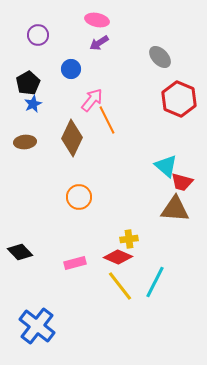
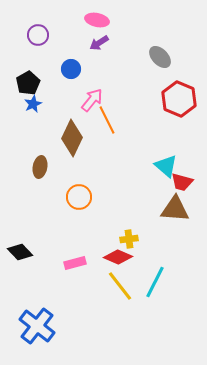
brown ellipse: moved 15 px right, 25 px down; rotated 75 degrees counterclockwise
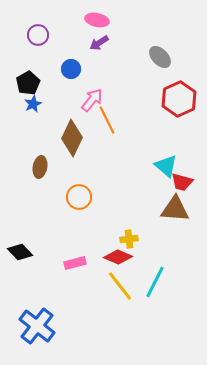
red hexagon: rotated 12 degrees clockwise
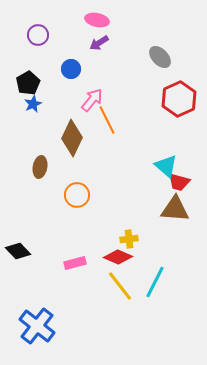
red trapezoid: moved 3 px left
orange circle: moved 2 px left, 2 px up
black diamond: moved 2 px left, 1 px up
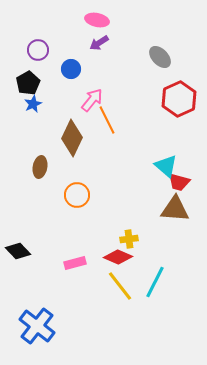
purple circle: moved 15 px down
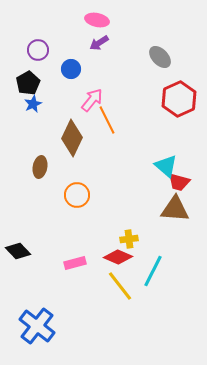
cyan line: moved 2 px left, 11 px up
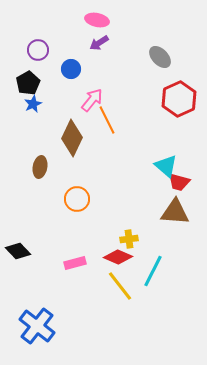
orange circle: moved 4 px down
brown triangle: moved 3 px down
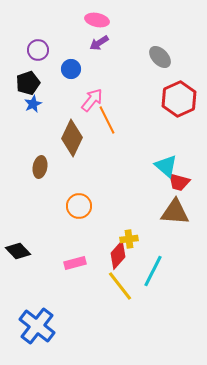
black pentagon: rotated 10 degrees clockwise
orange circle: moved 2 px right, 7 px down
red diamond: moved 2 px up; rotated 72 degrees counterclockwise
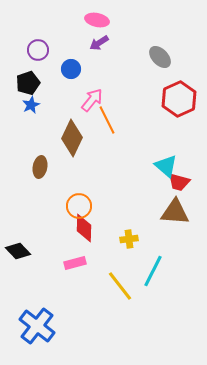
blue star: moved 2 px left, 1 px down
red diamond: moved 34 px left, 27 px up; rotated 40 degrees counterclockwise
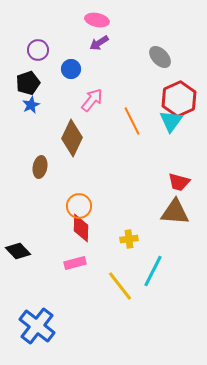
orange line: moved 25 px right, 1 px down
cyan triangle: moved 5 px right, 45 px up; rotated 25 degrees clockwise
red diamond: moved 3 px left
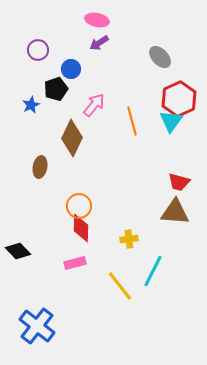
black pentagon: moved 28 px right, 6 px down
pink arrow: moved 2 px right, 5 px down
orange line: rotated 12 degrees clockwise
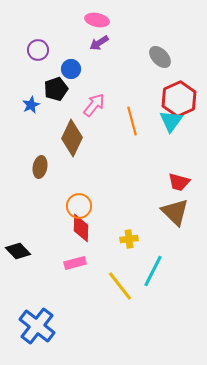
brown triangle: rotated 40 degrees clockwise
